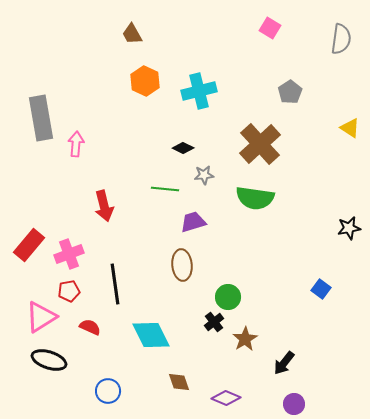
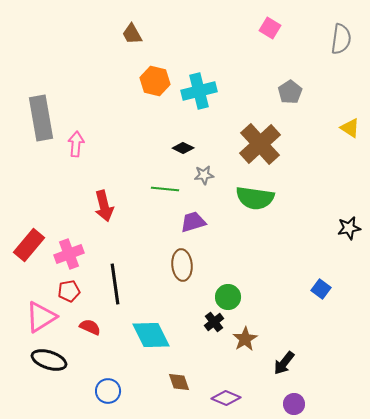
orange hexagon: moved 10 px right; rotated 12 degrees counterclockwise
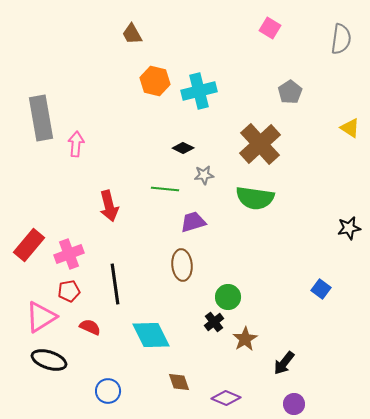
red arrow: moved 5 px right
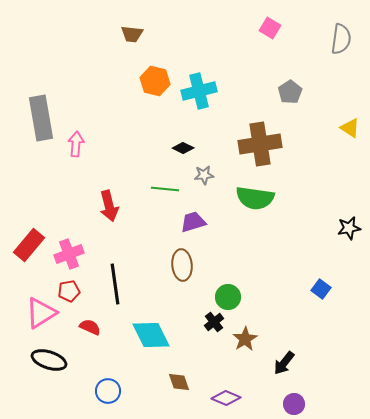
brown trapezoid: rotated 55 degrees counterclockwise
brown cross: rotated 33 degrees clockwise
pink triangle: moved 4 px up
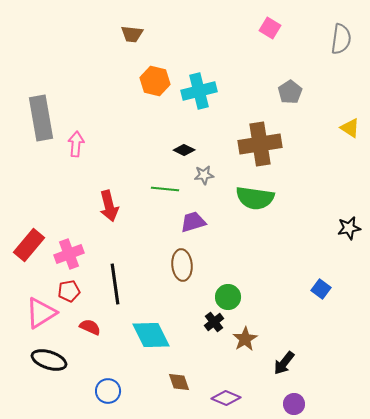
black diamond: moved 1 px right, 2 px down
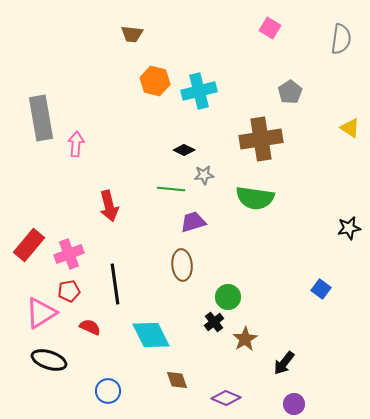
brown cross: moved 1 px right, 5 px up
green line: moved 6 px right
brown diamond: moved 2 px left, 2 px up
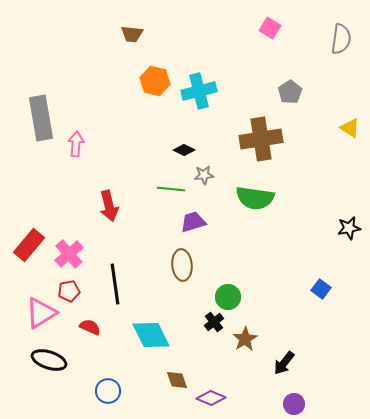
pink cross: rotated 20 degrees counterclockwise
purple diamond: moved 15 px left
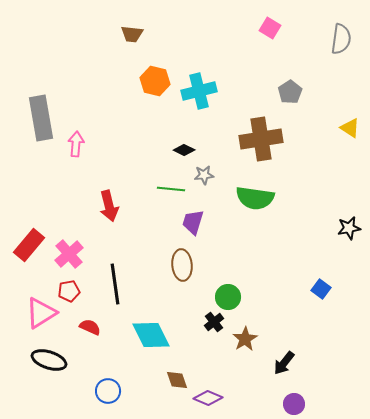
purple trapezoid: rotated 56 degrees counterclockwise
purple diamond: moved 3 px left
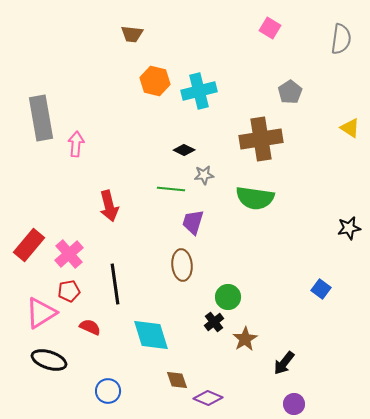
cyan diamond: rotated 9 degrees clockwise
